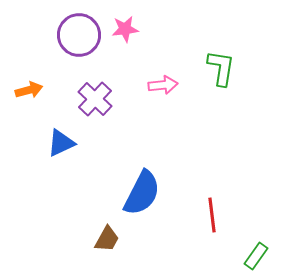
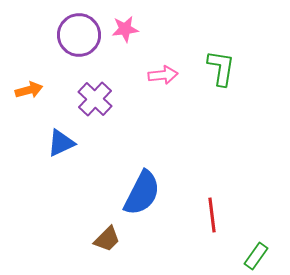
pink arrow: moved 10 px up
brown trapezoid: rotated 16 degrees clockwise
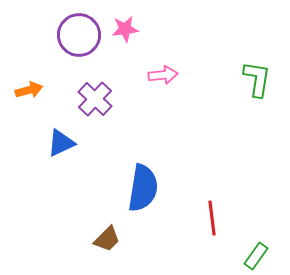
green L-shape: moved 36 px right, 11 px down
blue semicircle: moved 1 px right, 5 px up; rotated 18 degrees counterclockwise
red line: moved 3 px down
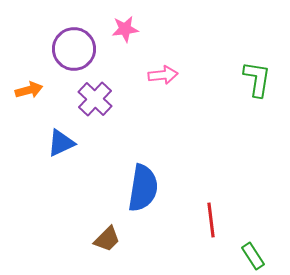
purple circle: moved 5 px left, 14 px down
red line: moved 1 px left, 2 px down
green rectangle: moved 3 px left; rotated 68 degrees counterclockwise
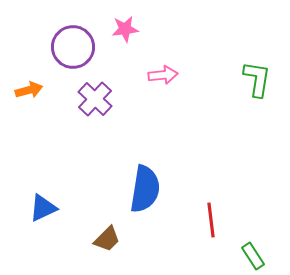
purple circle: moved 1 px left, 2 px up
blue triangle: moved 18 px left, 65 px down
blue semicircle: moved 2 px right, 1 px down
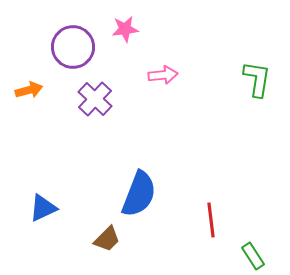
blue semicircle: moved 6 px left, 5 px down; rotated 12 degrees clockwise
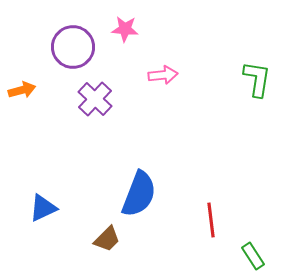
pink star: rotated 12 degrees clockwise
orange arrow: moved 7 px left
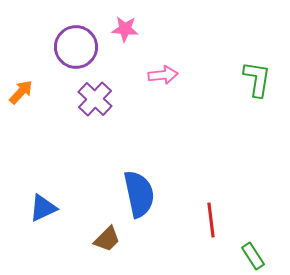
purple circle: moved 3 px right
orange arrow: moved 1 px left, 2 px down; rotated 32 degrees counterclockwise
blue semicircle: rotated 33 degrees counterclockwise
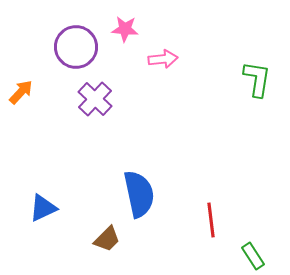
pink arrow: moved 16 px up
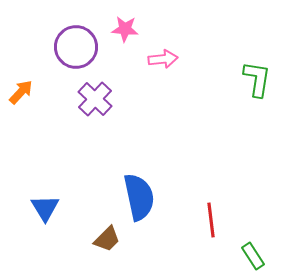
blue semicircle: moved 3 px down
blue triangle: moved 2 px right; rotated 36 degrees counterclockwise
